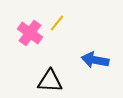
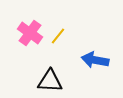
yellow line: moved 1 px right, 13 px down
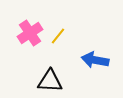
pink cross: rotated 20 degrees clockwise
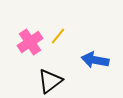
pink cross: moved 9 px down
black triangle: rotated 40 degrees counterclockwise
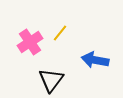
yellow line: moved 2 px right, 3 px up
black triangle: moved 1 px right, 1 px up; rotated 16 degrees counterclockwise
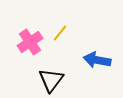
blue arrow: moved 2 px right
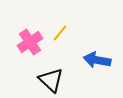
black triangle: rotated 24 degrees counterclockwise
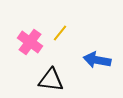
pink cross: rotated 20 degrees counterclockwise
black triangle: rotated 36 degrees counterclockwise
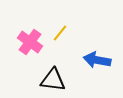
black triangle: moved 2 px right
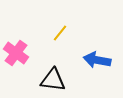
pink cross: moved 14 px left, 11 px down
